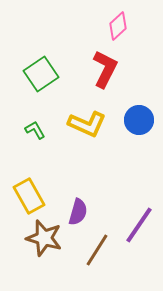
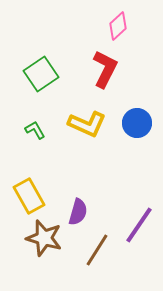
blue circle: moved 2 px left, 3 px down
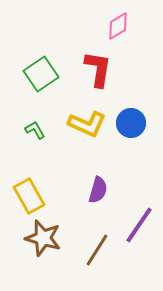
pink diamond: rotated 12 degrees clockwise
red L-shape: moved 7 px left; rotated 18 degrees counterclockwise
blue circle: moved 6 px left
purple semicircle: moved 20 px right, 22 px up
brown star: moved 1 px left
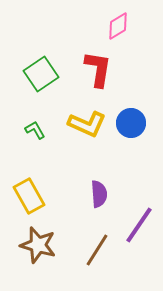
purple semicircle: moved 1 px right, 4 px down; rotated 20 degrees counterclockwise
brown star: moved 5 px left, 7 px down
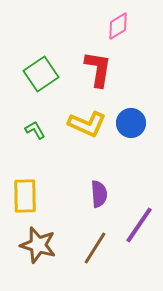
yellow rectangle: moved 4 px left; rotated 28 degrees clockwise
brown line: moved 2 px left, 2 px up
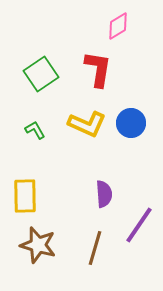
purple semicircle: moved 5 px right
brown line: rotated 16 degrees counterclockwise
